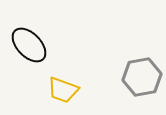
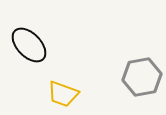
yellow trapezoid: moved 4 px down
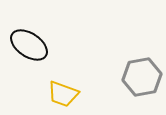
black ellipse: rotated 12 degrees counterclockwise
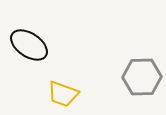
gray hexagon: rotated 9 degrees clockwise
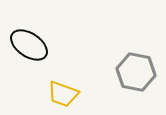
gray hexagon: moved 6 px left, 5 px up; rotated 12 degrees clockwise
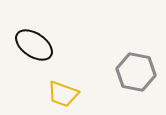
black ellipse: moved 5 px right
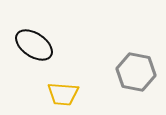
yellow trapezoid: rotated 16 degrees counterclockwise
